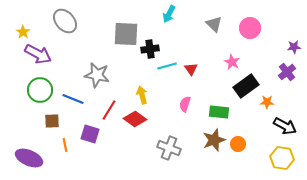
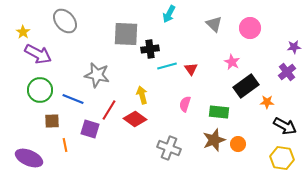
purple square: moved 5 px up
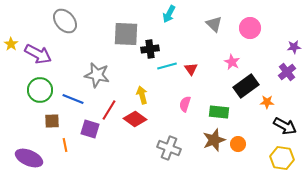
yellow star: moved 12 px left, 12 px down
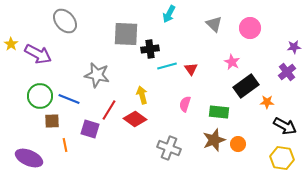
green circle: moved 6 px down
blue line: moved 4 px left
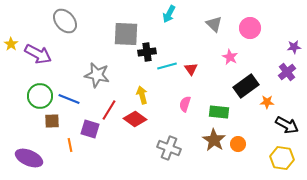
black cross: moved 3 px left, 3 px down
pink star: moved 2 px left, 5 px up
black arrow: moved 2 px right, 1 px up
brown star: rotated 20 degrees counterclockwise
orange line: moved 5 px right
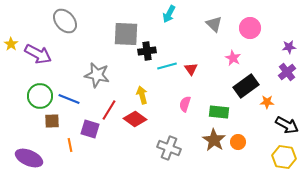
purple star: moved 5 px left
black cross: moved 1 px up
pink star: moved 3 px right, 1 px down
orange circle: moved 2 px up
yellow hexagon: moved 2 px right, 1 px up
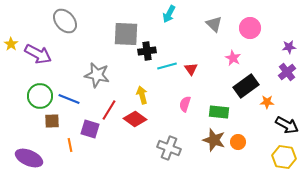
brown star: rotated 15 degrees counterclockwise
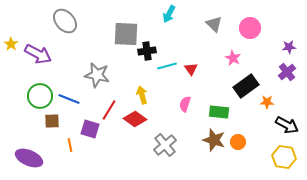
gray cross: moved 4 px left, 3 px up; rotated 30 degrees clockwise
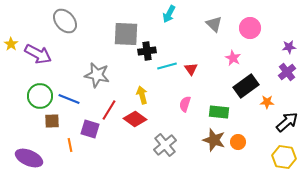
black arrow: moved 3 px up; rotated 70 degrees counterclockwise
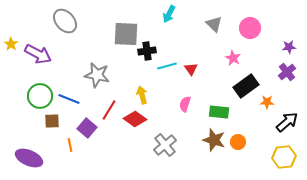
purple square: moved 3 px left, 1 px up; rotated 24 degrees clockwise
yellow hexagon: rotated 15 degrees counterclockwise
